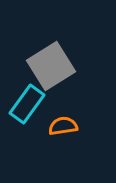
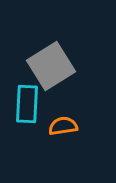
cyan rectangle: rotated 33 degrees counterclockwise
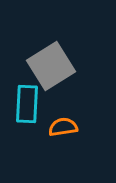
orange semicircle: moved 1 px down
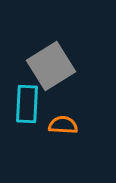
orange semicircle: moved 2 px up; rotated 12 degrees clockwise
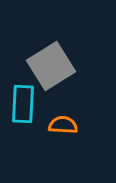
cyan rectangle: moved 4 px left
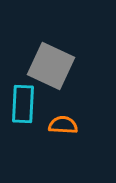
gray square: rotated 33 degrees counterclockwise
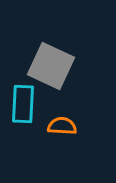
orange semicircle: moved 1 px left, 1 px down
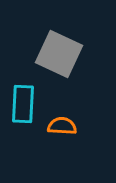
gray square: moved 8 px right, 12 px up
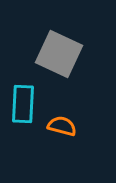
orange semicircle: rotated 12 degrees clockwise
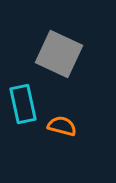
cyan rectangle: rotated 15 degrees counterclockwise
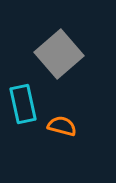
gray square: rotated 24 degrees clockwise
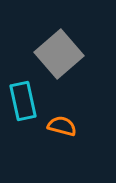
cyan rectangle: moved 3 px up
